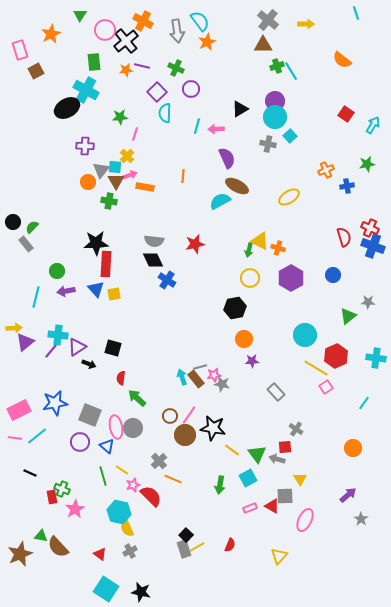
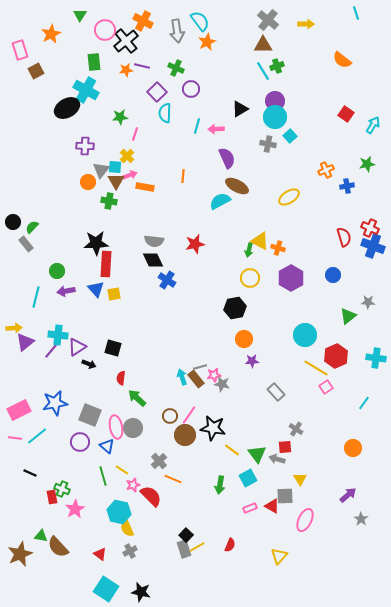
cyan line at (291, 71): moved 28 px left
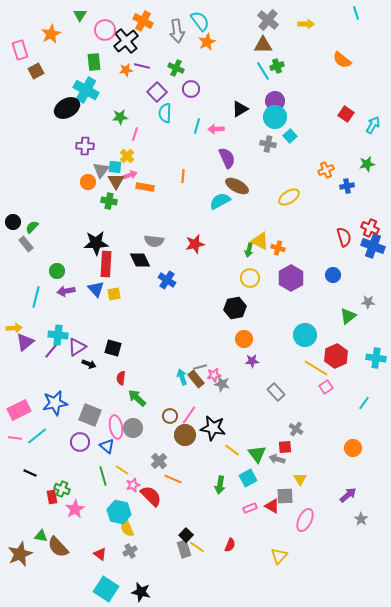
black diamond at (153, 260): moved 13 px left
yellow line at (197, 547): rotated 63 degrees clockwise
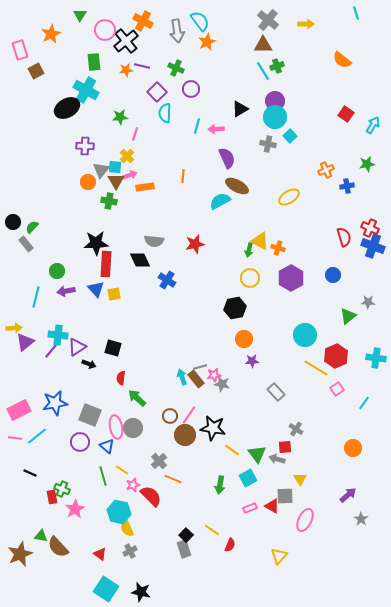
orange rectangle at (145, 187): rotated 18 degrees counterclockwise
pink square at (326, 387): moved 11 px right, 2 px down
yellow line at (197, 547): moved 15 px right, 17 px up
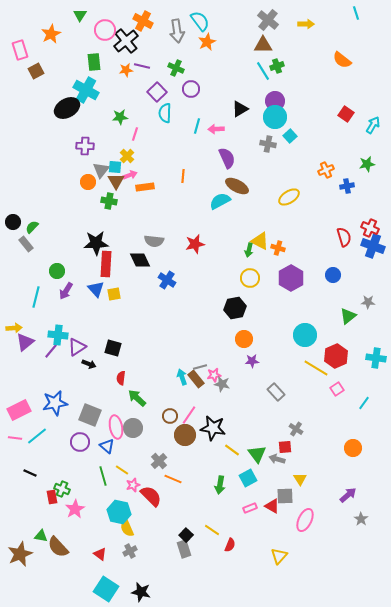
purple arrow at (66, 291): rotated 48 degrees counterclockwise
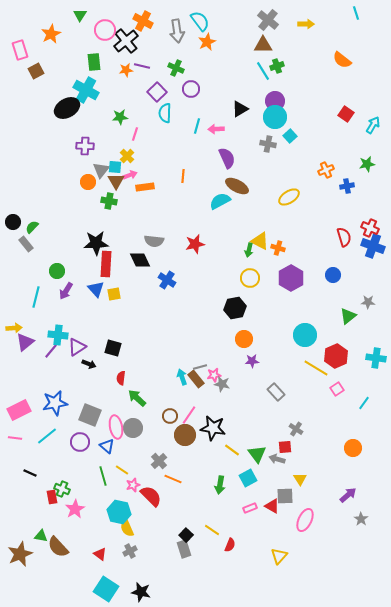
cyan line at (37, 436): moved 10 px right
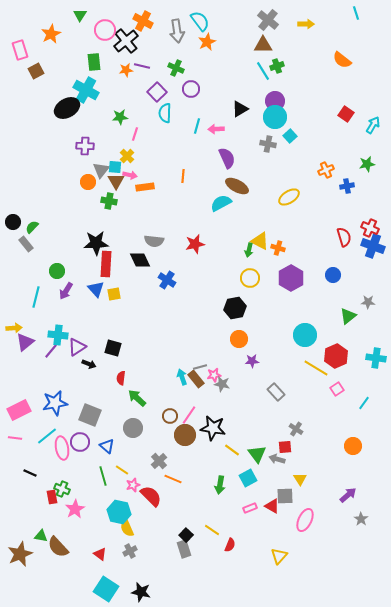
pink arrow at (130, 175): rotated 32 degrees clockwise
cyan semicircle at (220, 201): moved 1 px right, 2 px down
orange circle at (244, 339): moved 5 px left
pink ellipse at (116, 427): moved 54 px left, 21 px down
orange circle at (353, 448): moved 2 px up
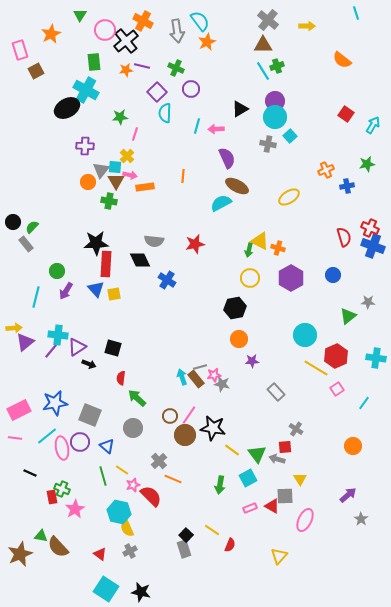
yellow arrow at (306, 24): moved 1 px right, 2 px down
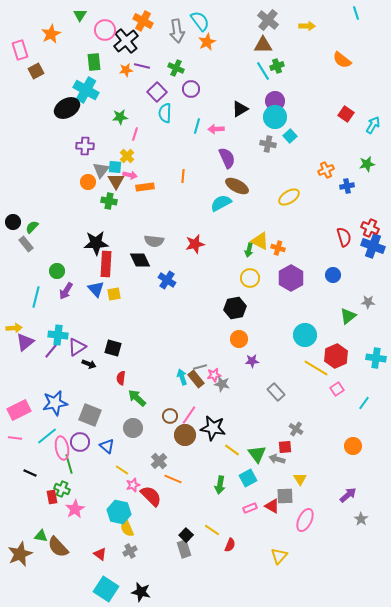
green line at (103, 476): moved 34 px left, 12 px up
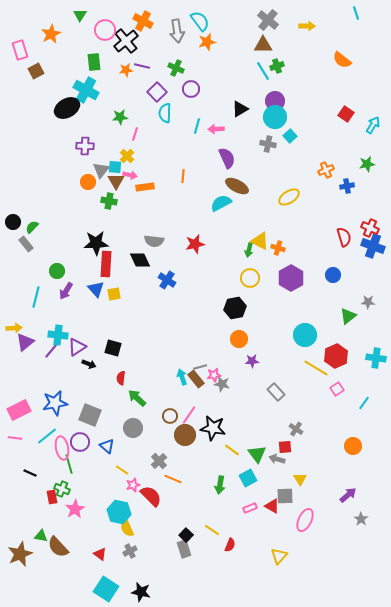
orange star at (207, 42): rotated 12 degrees clockwise
